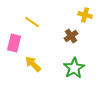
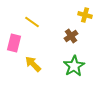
green star: moved 2 px up
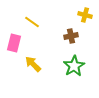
brown cross: rotated 24 degrees clockwise
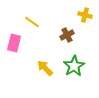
brown cross: moved 4 px left, 1 px up; rotated 16 degrees counterclockwise
yellow arrow: moved 12 px right, 4 px down
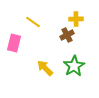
yellow cross: moved 9 px left, 4 px down; rotated 16 degrees counterclockwise
yellow line: moved 1 px right
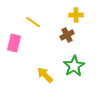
yellow cross: moved 4 px up
yellow arrow: moved 7 px down
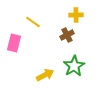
yellow arrow: rotated 108 degrees clockwise
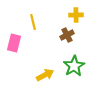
yellow line: rotated 42 degrees clockwise
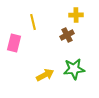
green star: moved 3 px down; rotated 25 degrees clockwise
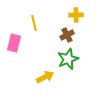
yellow line: moved 1 px right, 1 px down
green star: moved 6 px left, 10 px up; rotated 15 degrees counterclockwise
yellow arrow: moved 2 px down
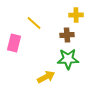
yellow line: rotated 35 degrees counterclockwise
brown cross: rotated 24 degrees clockwise
green star: rotated 20 degrees clockwise
yellow arrow: moved 1 px right
